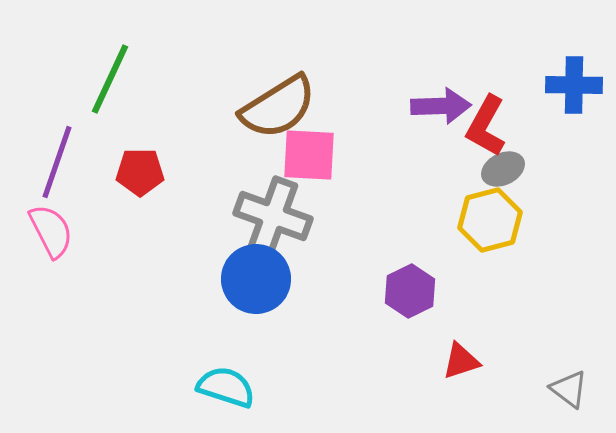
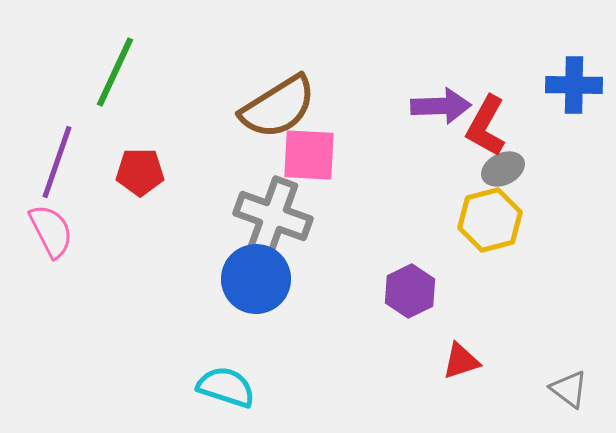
green line: moved 5 px right, 7 px up
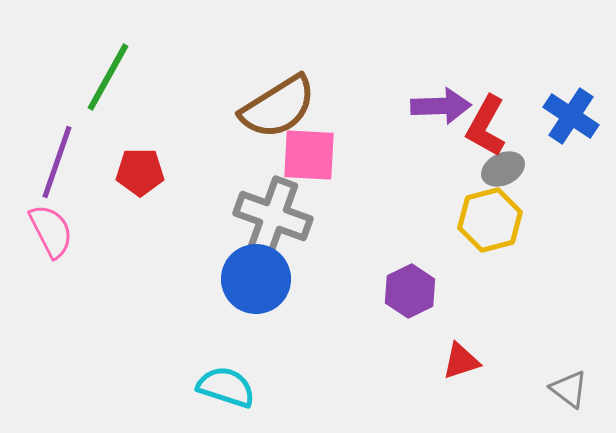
green line: moved 7 px left, 5 px down; rotated 4 degrees clockwise
blue cross: moved 3 px left, 31 px down; rotated 32 degrees clockwise
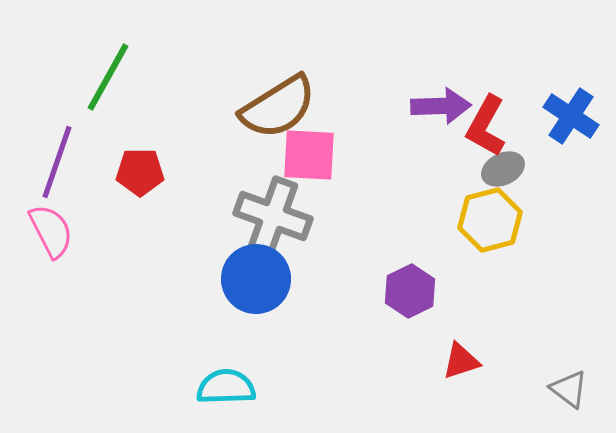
cyan semicircle: rotated 20 degrees counterclockwise
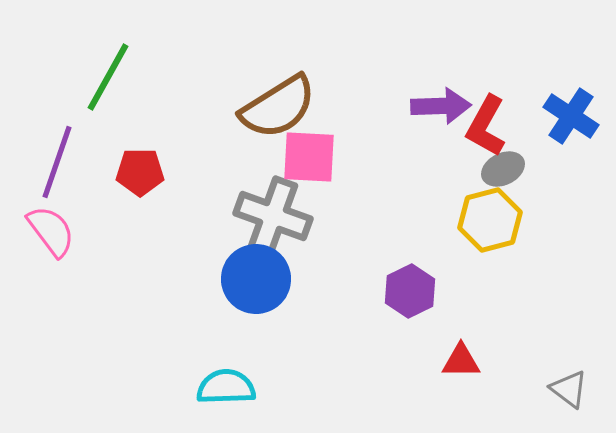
pink square: moved 2 px down
pink semicircle: rotated 10 degrees counterclockwise
red triangle: rotated 18 degrees clockwise
